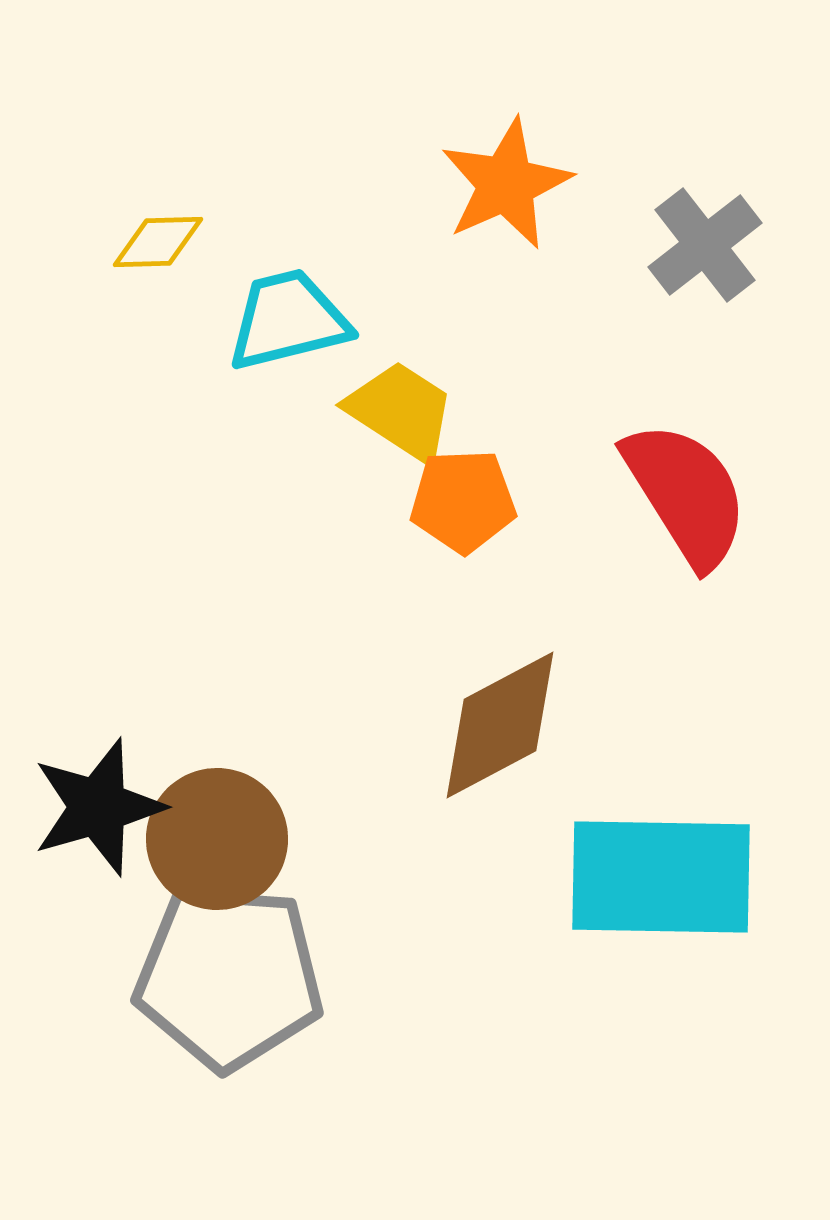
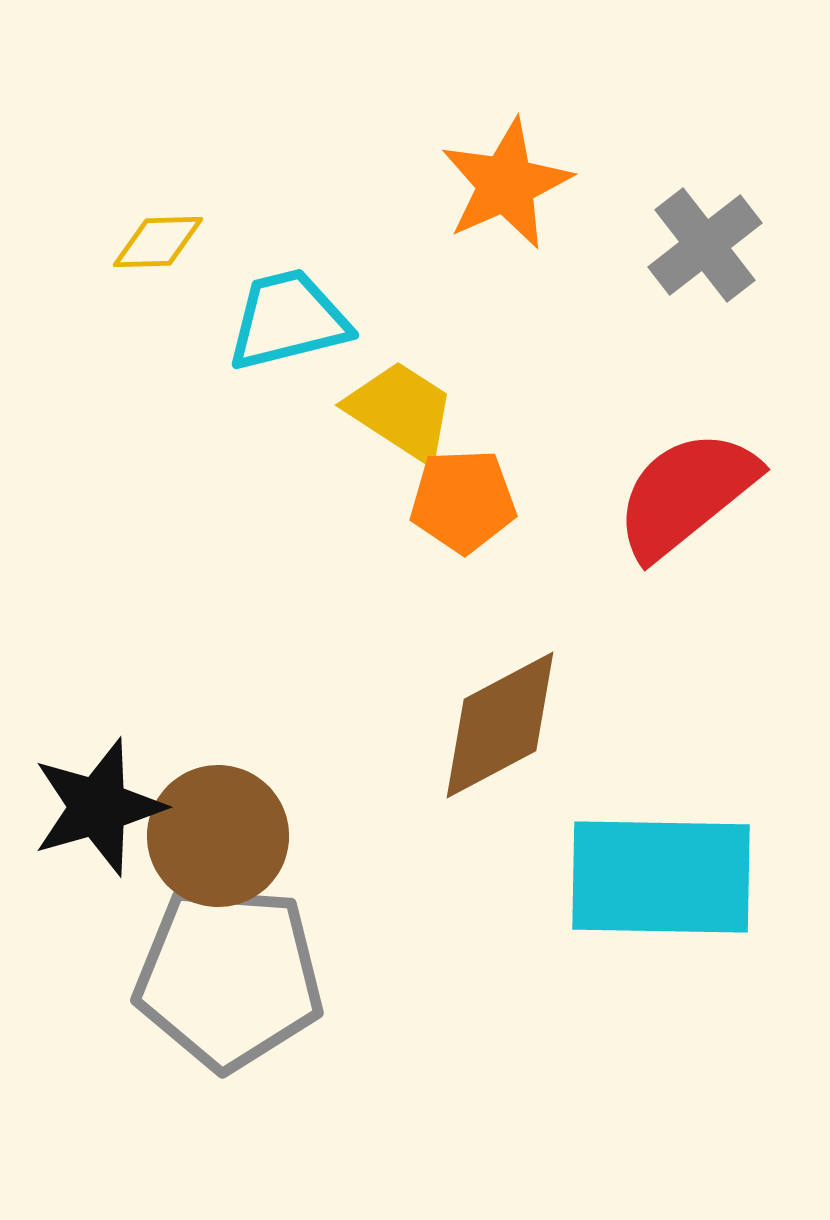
red semicircle: rotated 97 degrees counterclockwise
brown circle: moved 1 px right, 3 px up
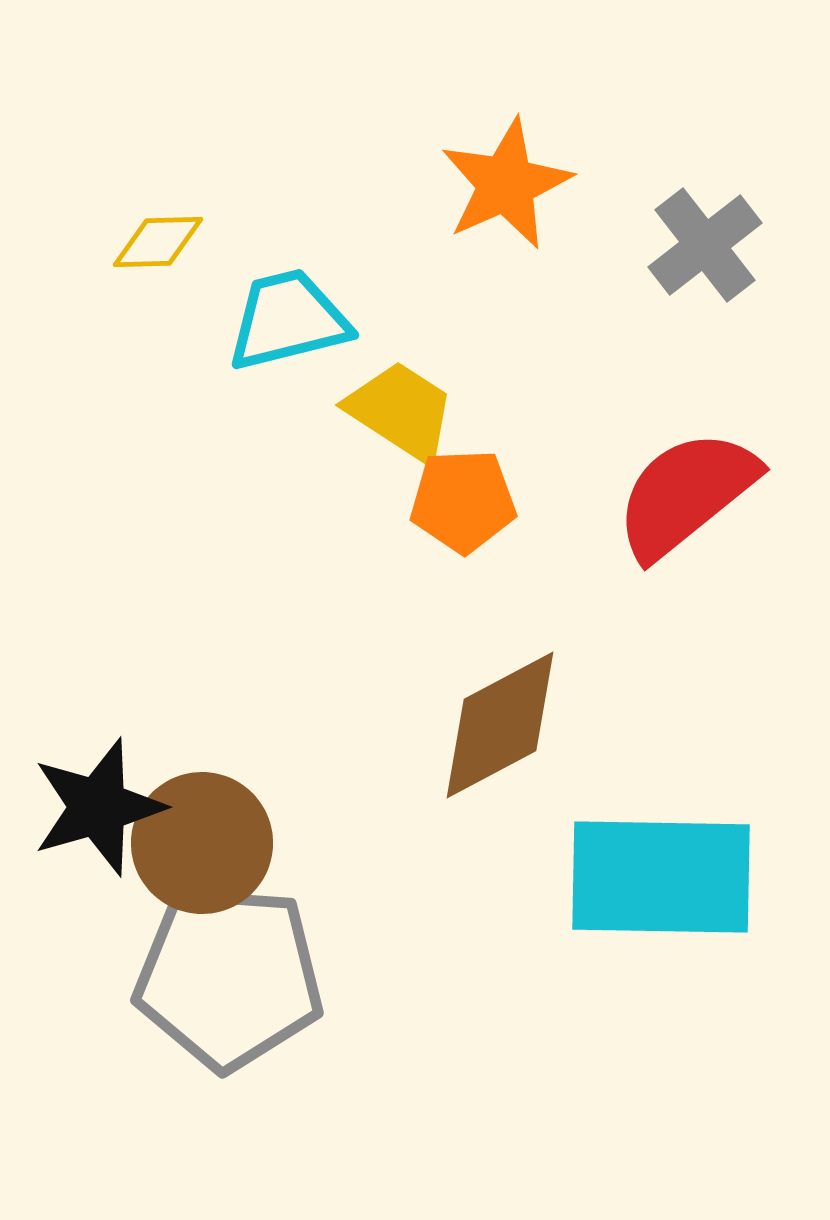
brown circle: moved 16 px left, 7 px down
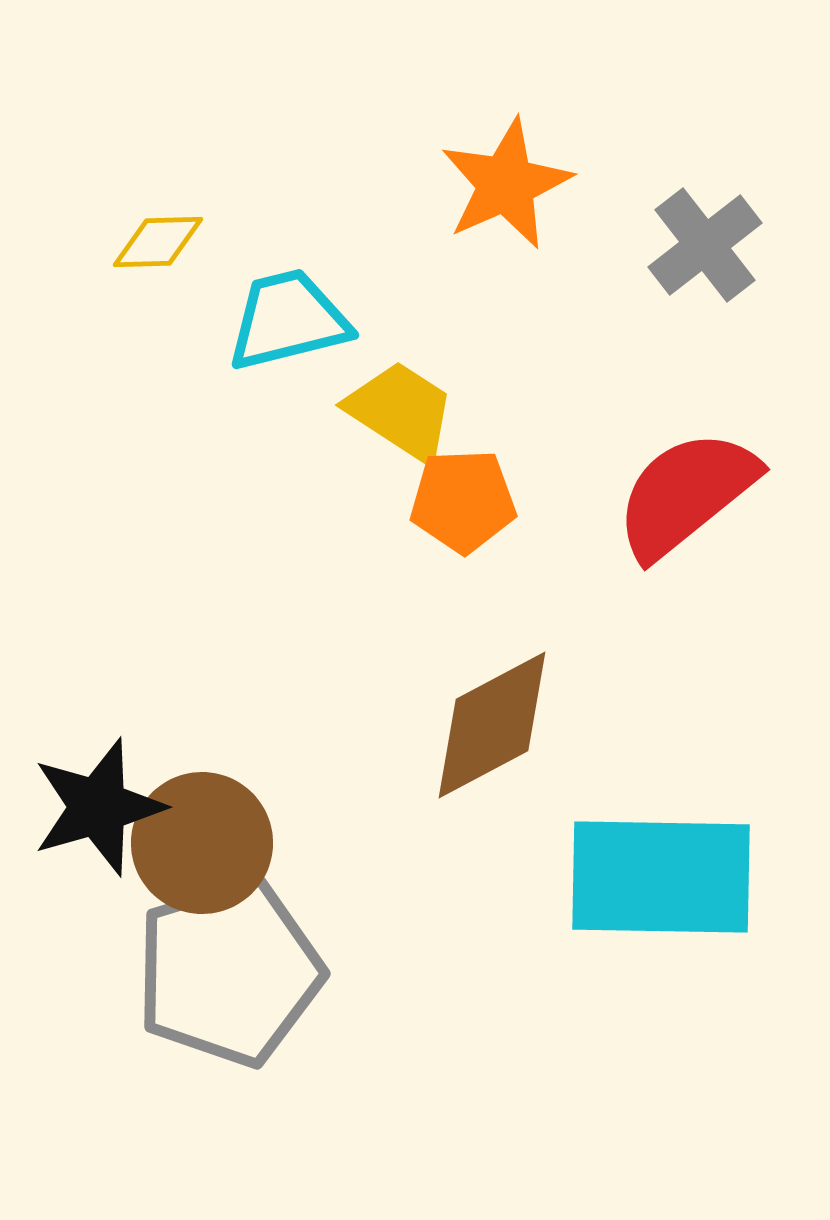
brown diamond: moved 8 px left
gray pentagon: moved 5 px up; rotated 21 degrees counterclockwise
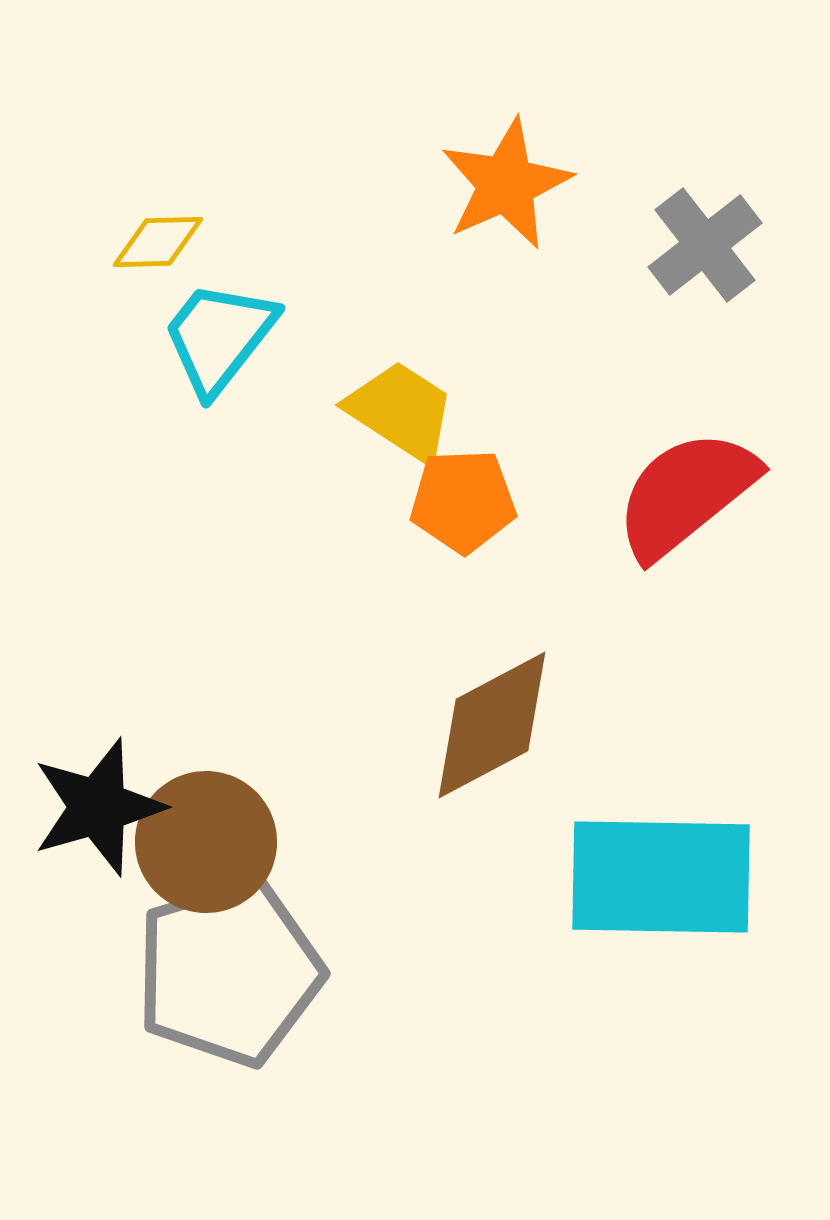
cyan trapezoid: moved 69 px left, 17 px down; rotated 38 degrees counterclockwise
brown circle: moved 4 px right, 1 px up
